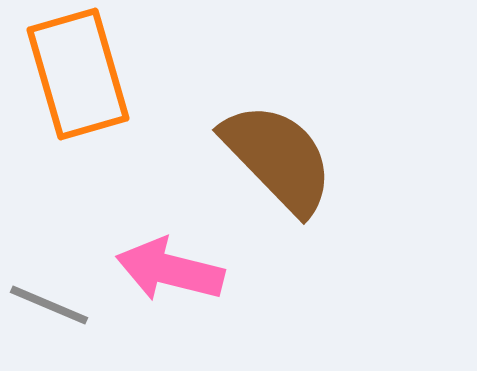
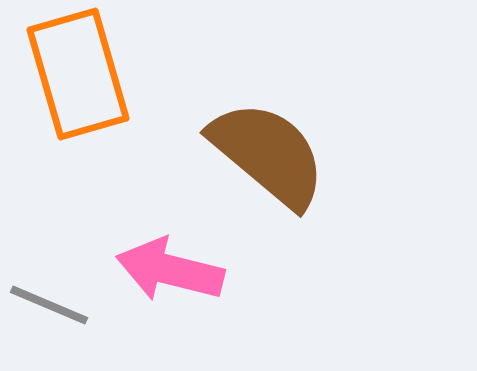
brown semicircle: moved 10 px left, 4 px up; rotated 6 degrees counterclockwise
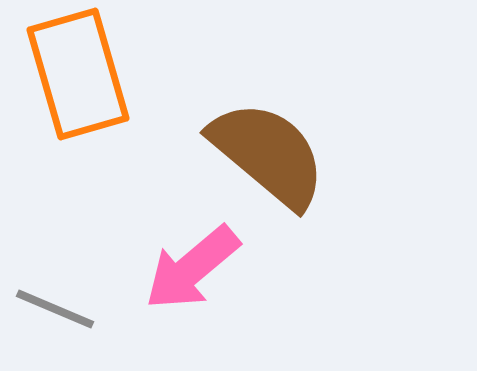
pink arrow: moved 22 px right, 2 px up; rotated 54 degrees counterclockwise
gray line: moved 6 px right, 4 px down
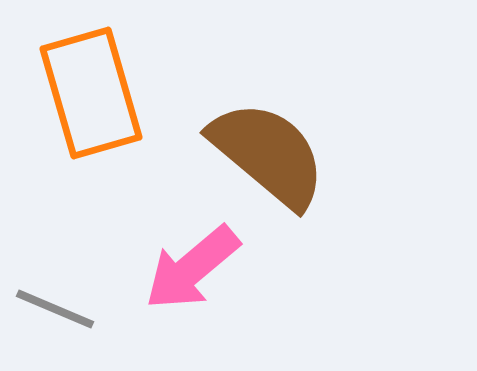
orange rectangle: moved 13 px right, 19 px down
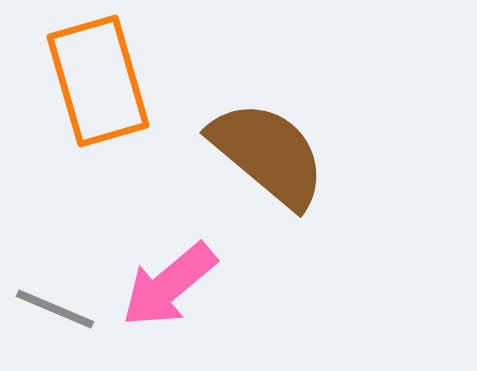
orange rectangle: moved 7 px right, 12 px up
pink arrow: moved 23 px left, 17 px down
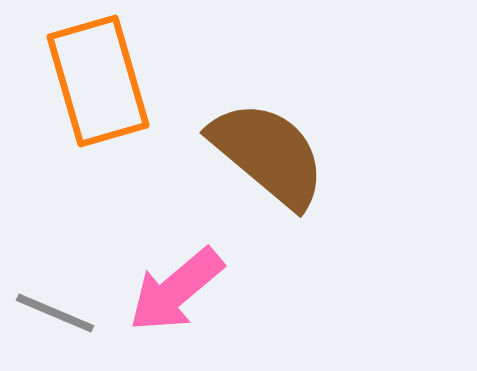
pink arrow: moved 7 px right, 5 px down
gray line: moved 4 px down
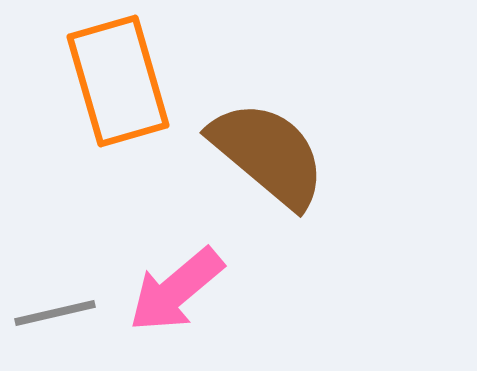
orange rectangle: moved 20 px right
gray line: rotated 36 degrees counterclockwise
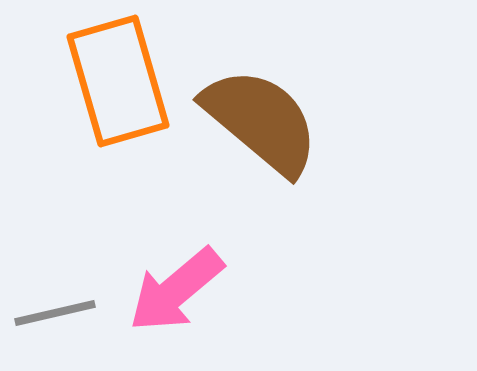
brown semicircle: moved 7 px left, 33 px up
